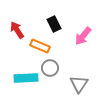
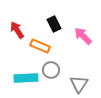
pink arrow: rotated 96 degrees clockwise
gray circle: moved 1 px right, 2 px down
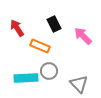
red arrow: moved 2 px up
gray circle: moved 2 px left, 1 px down
gray triangle: rotated 18 degrees counterclockwise
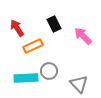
orange rectangle: moved 7 px left; rotated 48 degrees counterclockwise
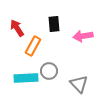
black rectangle: rotated 21 degrees clockwise
pink arrow: rotated 54 degrees counterclockwise
orange rectangle: rotated 36 degrees counterclockwise
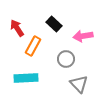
black rectangle: rotated 42 degrees counterclockwise
gray circle: moved 17 px right, 12 px up
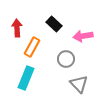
red arrow: rotated 30 degrees clockwise
orange rectangle: moved 1 px left, 1 px down
cyan rectangle: rotated 65 degrees counterclockwise
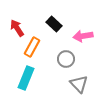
red arrow: rotated 30 degrees counterclockwise
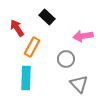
black rectangle: moved 7 px left, 7 px up
cyan rectangle: rotated 20 degrees counterclockwise
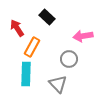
gray circle: moved 3 px right
cyan rectangle: moved 4 px up
gray triangle: moved 21 px left
